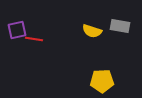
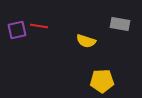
gray rectangle: moved 2 px up
yellow semicircle: moved 6 px left, 10 px down
red line: moved 5 px right, 13 px up
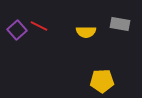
red line: rotated 18 degrees clockwise
purple square: rotated 30 degrees counterclockwise
yellow semicircle: moved 9 px up; rotated 18 degrees counterclockwise
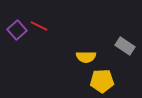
gray rectangle: moved 5 px right, 22 px down; rotated 24 degrees clockwise
yellow semicircle: moved 25 px down
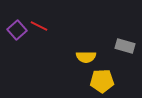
gray rectangle: rotated 18 degrees counterclockwise
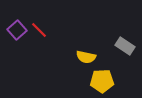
red line: moved 4 px down; rotated 18 degrees clockwise
gray rectangle: rotated 18 degrees clockwise
yellow semicircle: rotated 12 degrees clockwise
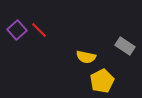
yellow pentagon: rotated 25 degrees counterclockwise
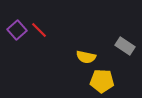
yellow pentagon: rotated 30 degrees clockwise
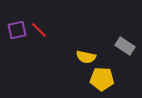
purple square: rotated 30 degrees clockwise
yellow pentagon: moved 2 px up
